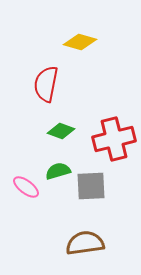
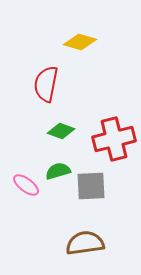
pink ellipse: moved 2 px up
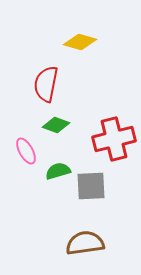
green diamond: moved 5 px left, 6 px up
pink ellipse: moved 34 px up; rotated 24 degrees clockwise
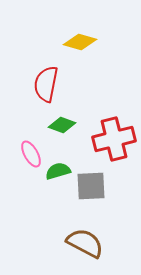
green diamond: moved 6 px right
pink ellipse: moved 5 px right, 3 px down
brown semicircle: rotated 36 degrees clockwise
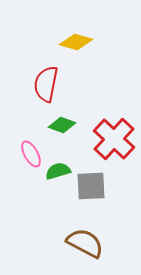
yellow diamond: moved 4 px left
red cross: rotated 33 degrees counterclockwise
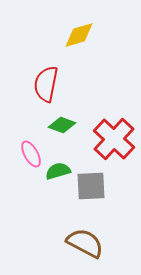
yellow diamond: moved 3 px right, 7 px up; rotated 32 degrees counterclockwise
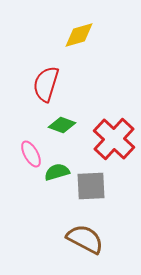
red semicircle: rotated 6 degrees clockwise
green semicircle: moved 1 px left, 1 px down
brown semicircle: moved 4 px up
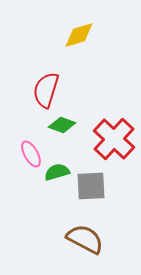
red semicircle: moved 6 px down
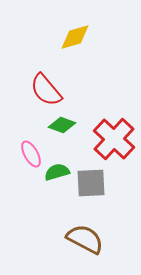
yellow diamond: moved 4 px left, 2 px down
red semicircle: rotated 57 degrees counterclockwise
gray square: moved 3 px up
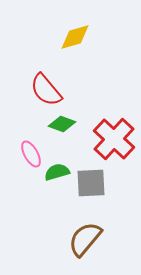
green diamond: moved 1 px up
brown semicircle: rotated 78 degrees counterclockwise
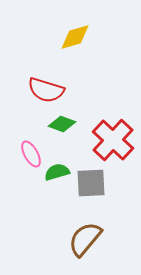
red semicircle: rotated 33 degrees counterclockwise
red cross: moved 1 px left, 1 px down
